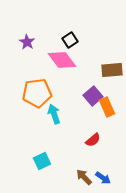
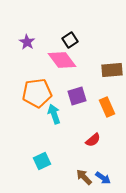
purple square: moved 16 px left; rotated 24 degrees clockwise
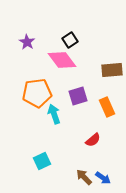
purple square: moved 1 px right
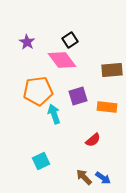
orange pentagon: moved 1 px right, 2 px up
orange rectangle: rotated 60 degrees counterclockwise
cyan square: moved 1 px left
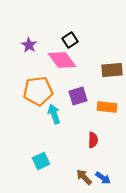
purple star: moved 2 px right, 3 px down
red semicircle: rotated 49 degrees counterclockwise
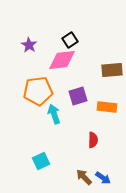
pink diamond: rotated 60 degrees counterclockwise
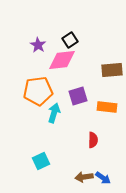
purple star: moved 9 px right
cyan arrow: moved 1 px up; rotated 36 degrees clockwise
brown arrow: rotated 54 degrees counterclockwise
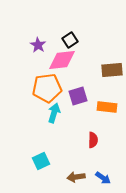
orange pentagon: moved 9 px right, 3 px up
brown arrow: moved 8 px left
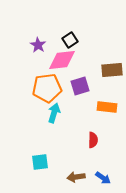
purple square: moved 2 px right, 10 px up
cyan square: moved 1 px left, 1 px down; rotated 18 degrees clockwise
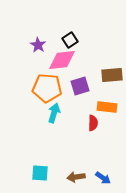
brown rectangle: moved 5 px down
orange pentagon: rotated 12 degrees clockwise
red semicircle: moved 17 px up
cyan square: moved 11 px down; rotated 12 degrees clockwise
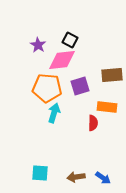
black square: rotated 28 degrees counterclockwise
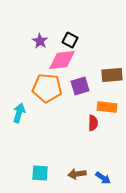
purple star: moved 2 px right, 4 px up
cyan arrow: moved 35 px left
brown arrow: moved 1 px right, 3 px up
